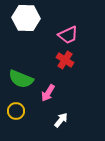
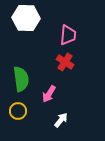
pink trapezoid: rotated 60 degrees counterclockwise
red cross: moved 2 px down
green semicircle: rotated 120 degrees counterclockwise
pink arrow: moved 1 px right, 1 px down
yellow circle: moved 2 px right
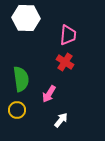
yellow circle: moved 1 px left, 1 px up
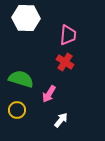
green semicircle: rotated 65 degrees counterclockwise
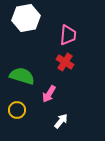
white hexagon: rotated 12 degrees counterclockwise
green semicircle: moved 1 px right, 3 px up
white arrow: moved 1 px down
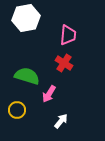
red cross: moved 1 px left, 1 px down
green semicircle: moved 5 px right
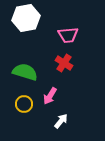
pink trapezoid: rotated 80 degrees clockwise
green semicircle: moved 2 px left, 4 px up
pink arrow: moved 1 px right, 2 px down
yellow circle: moved 7 px right, 6 px up
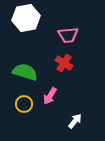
white arrow: moved 14 px right
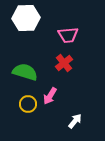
white hexagon: rotated 8 degrees clockwise
red cross: rotated 18 degrees clockwise
yellow circle: moved 4 px right
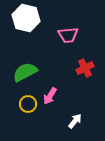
white hexagon: rotated 16 degrees clockwise
red cross: moved 21 px right, 5 px down; rotated 12 degrees clockwise
green semicircle: rotated 45 degrees counterclockwise
